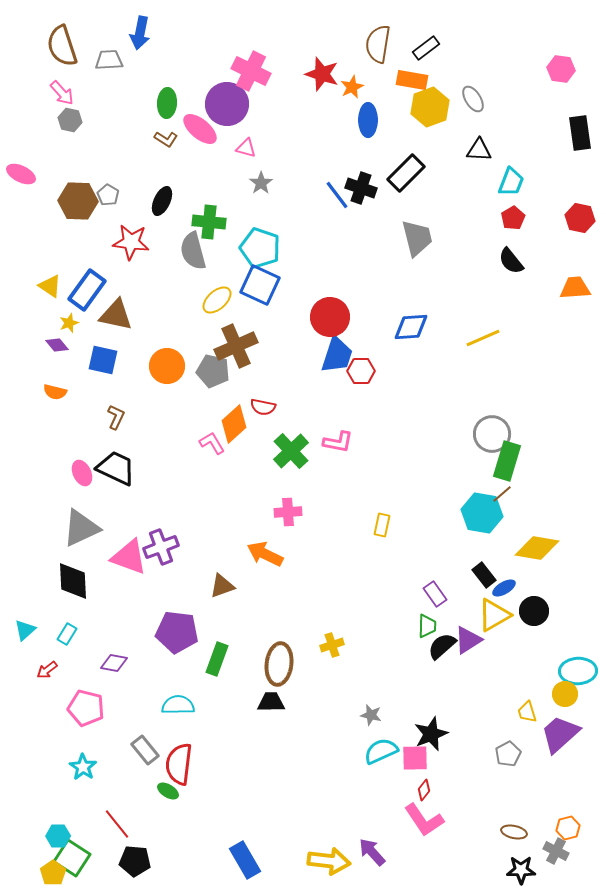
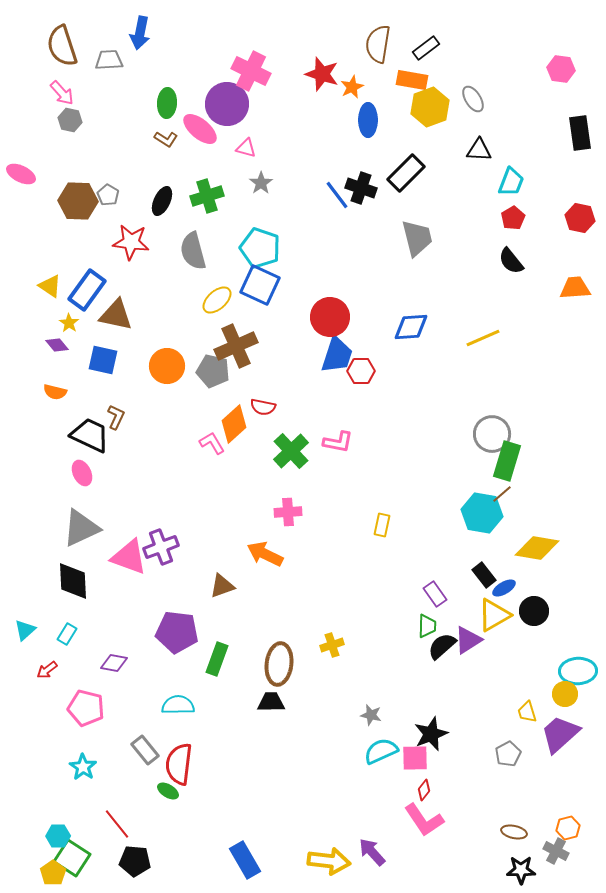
green cross at (209, 222): moved 2 px left, 26 px up; rotated 24 degrees counterclockwise
yellow star at (69, 323): rotated 18 degrees counterclockwise
black trapezoid at (116, 468): moved 26 px left, 33 px up
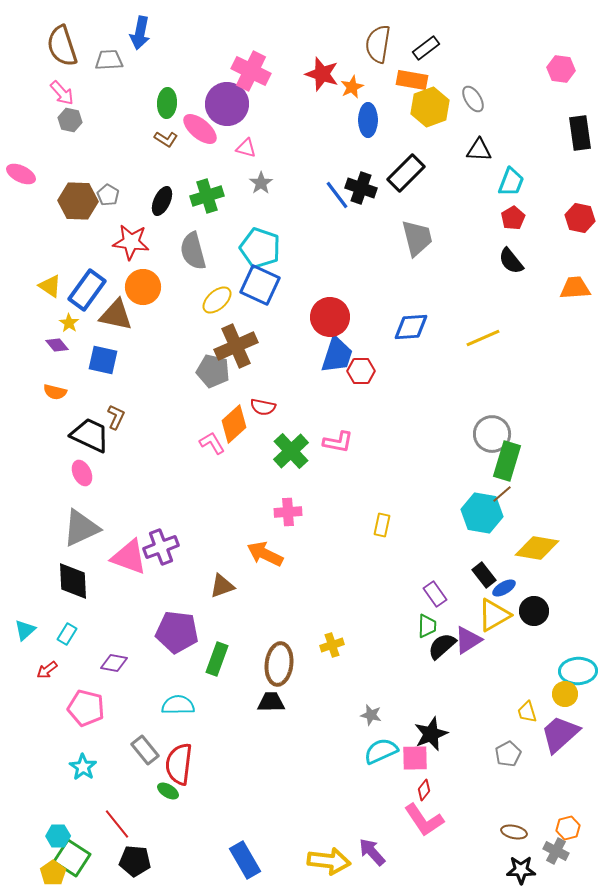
orange circle at (167, 366): moved 24 px left, 79 px up
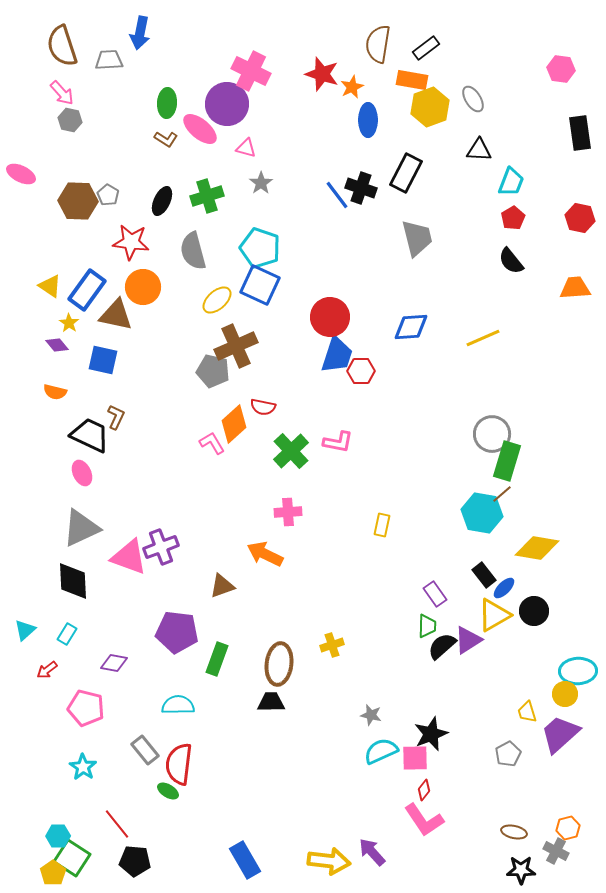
black rectangle at (406, 173): rotated 18 degrees counterclockwise
blue ellipse at (504, 588): rotated 15 degrees counterclockwise
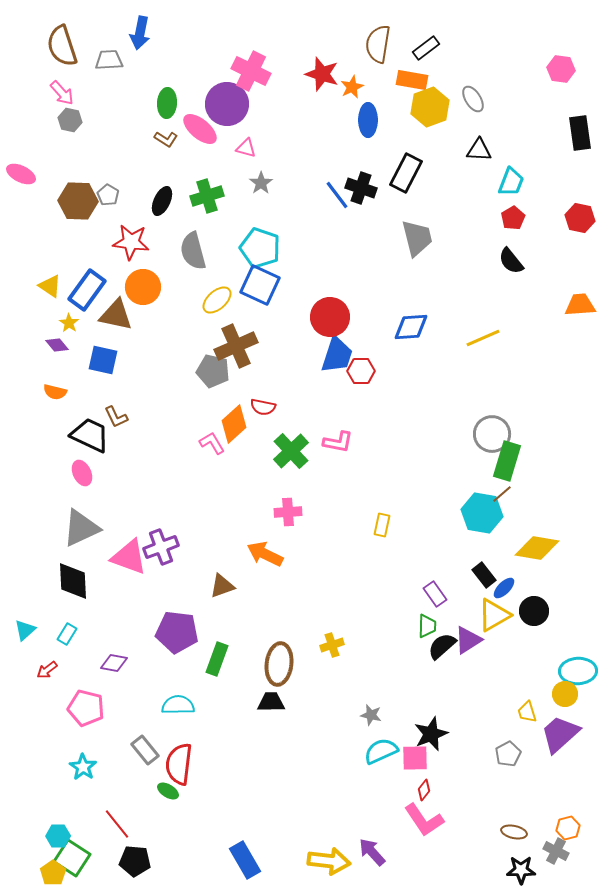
orange trapezoid at (575, 288): moved 5 px right, 17 px down
brown L-shape at (116, 417): rotated 130 degrees clockwise
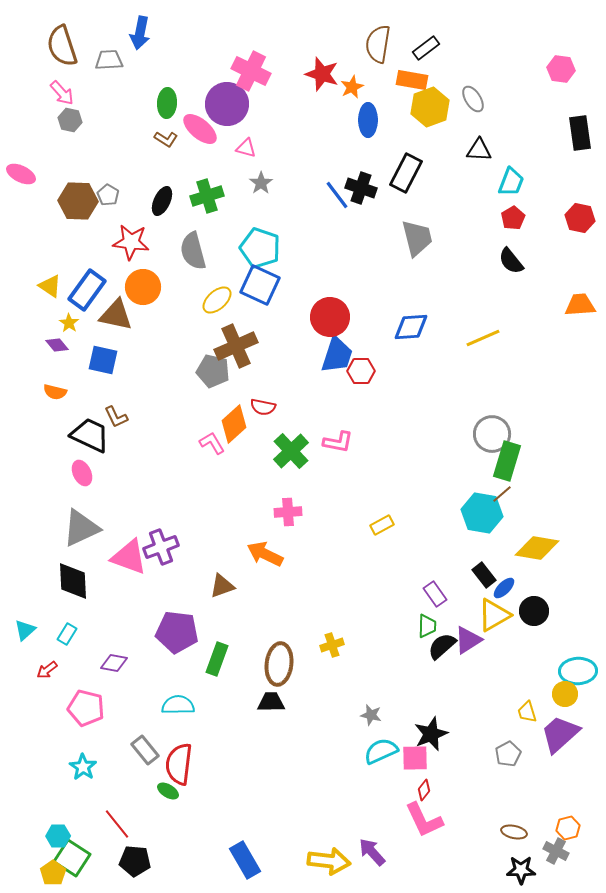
yellow rectangle at (382, 525): rotated 50 degrees clockwise
pink L-shape at (424, 820): rotated 9 degrees clockwise
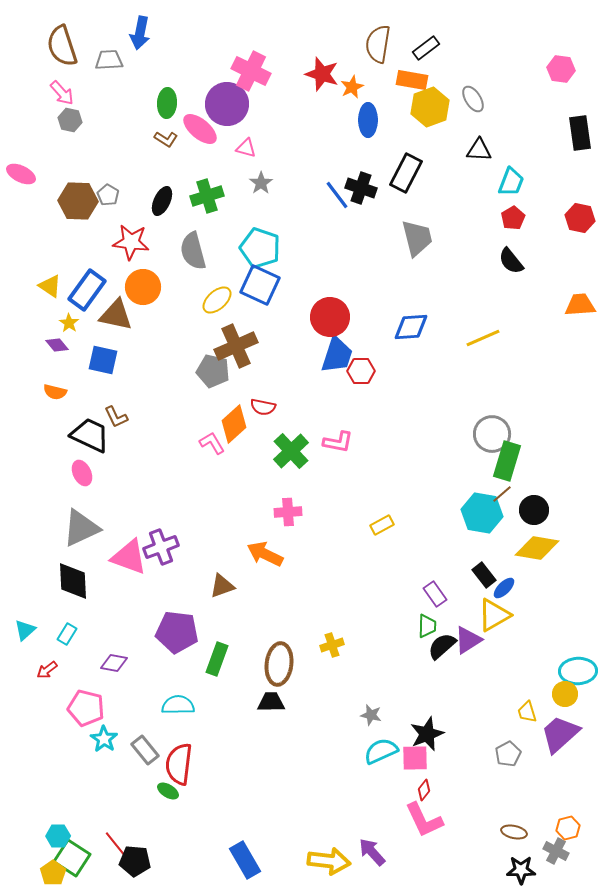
black circle at (534, 611): moved 101 px up
black star at (431, 734): moved 4 px left
cyan star at (83, 767): moved 21 px right, 28 px up
red line at (117, 824): moved 22 px down
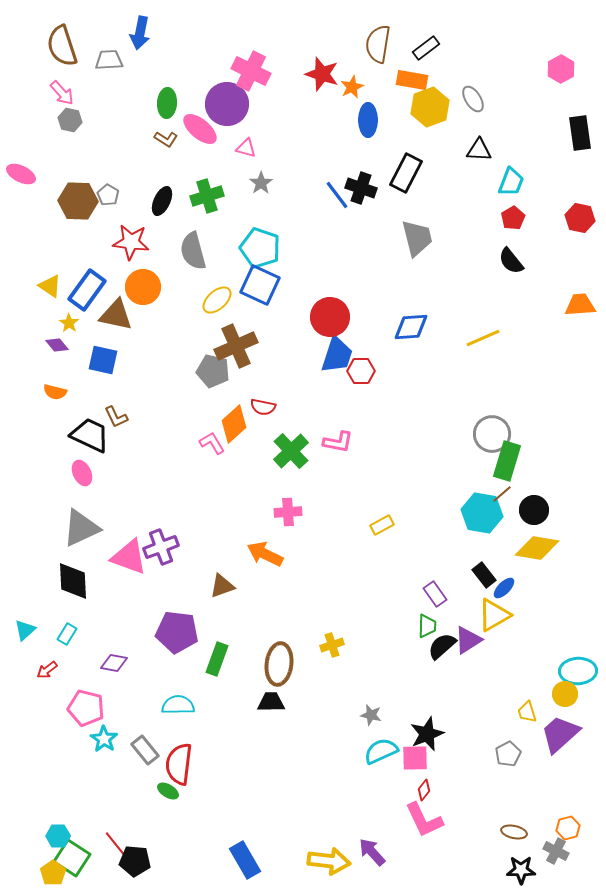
pink hexagon at (561, 69): rotated 24 degrees clockwise
